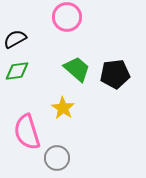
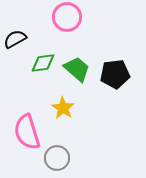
green diamond: moved 26 px right, 8 px up
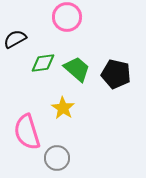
black pentagon: moved 1 px right; rotated 20 degrees clockwise
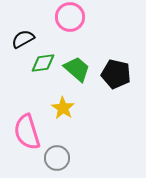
pink circle: moved 3 px right
black semicircle: moved 8 px right
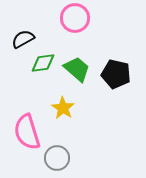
pink circle: moved 5 px right, 1 px down
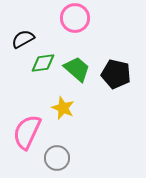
yellow star: rotated 10 degrees counterclockwise
pink semicircle: rotated 42 degrees clockwise
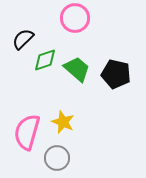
black semicircle: rotated 15 degrees counterclockwise
green diamond: moved 2 px right, 3 px up; rotated 10 degrees counterclockwise
yellow star: moved 14 px down
pink semicircle: rotated 9 degrees counterclockwise
